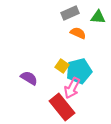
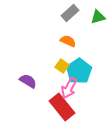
gray rectangle: rotated 18 degrees counterclockwise
green triangle: rotated 21 degrees counterclockwise
orange semicircle: moved 10 px left, 8 px down
cyan pentagon: rotated 20 degrees counterclockwise
purple semicircle: moved 1 px left, 3 px down
pink arrow: moved 3 px left
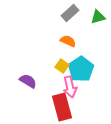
cyan pentagon: moved 2 px right, 2 px up
pink arrow: moved 1 px right, 1 px up; rotated 40 degrees counterclockwise
red rectangle: rotated 24 degrees clockwise
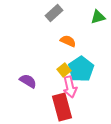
gray rectangle: moved 16 px left
yellow square: moved 2 px right, 4 px down; rotated 16 degrees clockwise
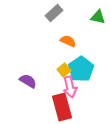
green triangle: rotated 28 degrees clockwise
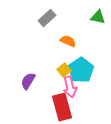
gray rectangle: moved 7 px left, 5 px down
cyan pentagon: moved 1 px down
purple semicircle: rotated 90 degrees counterclockwise
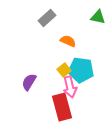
cyan pentagon: rotated 30 degrees counterclockwise
purple semicircle: moved 1 px right, 1 px down
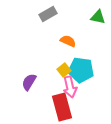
gray rectangle: moved 1 px right, 4 px up; rotated 12 degrees clockwise
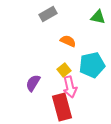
cyan pentagon: moved 11 px right, 5 px up; rotated 20 degrees counterclockwise
purple semicircle: moved 4 px right, 1 px down
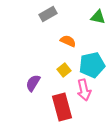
pink arrow: moved 14 px right, 3 px down
